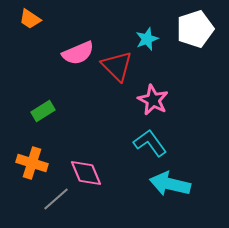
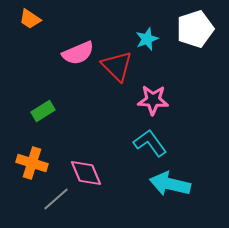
pink star: rotated 24 degrees counterclockwise
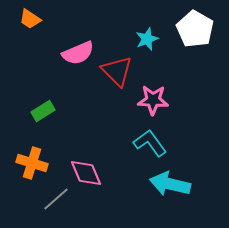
white pentagon: rotated 24 degrees counterclockwise
red triangle: moved 5 px down
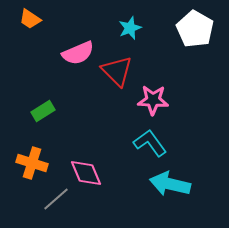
cyan star: moved 17 px left, 11 px up
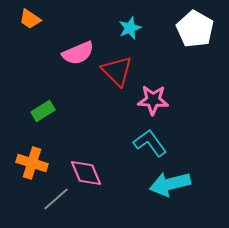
cyan arrow: rotated 27 degrees counterclockwise
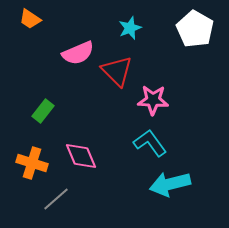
green rectangle: rotated 20 degrees counterclockwise
pink diamond: moved 5 px left, 17 px up
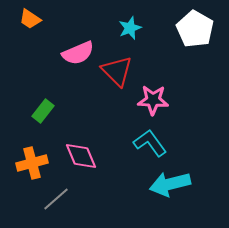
orange cross: rotated 32 degrees counterclockwise
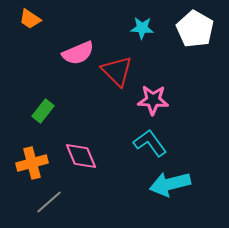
cyan star: moved 12 px right; rotated 25 degrees clockwise
gray line: moved 7 px left, 3 px down
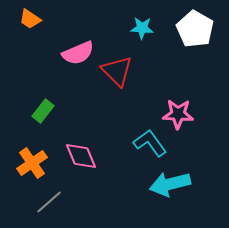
pink star: moved 25 px right, 14 px down
orange cross: rotated 20 degrees counterclockwise
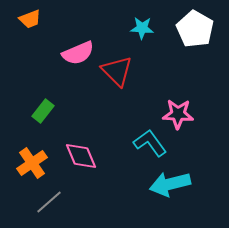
orange trapezoid: rotated 55 degrees counterclockwise
